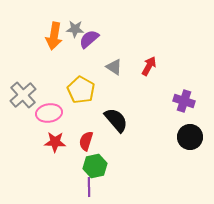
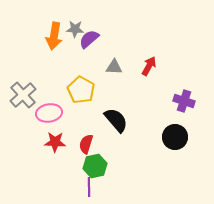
gray triangle: rotated 30 degrees counterclockwise
black circle: moved 15 px left
red semicircle: moved 3 px down
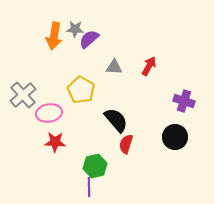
red semicircle: moved 40 px right
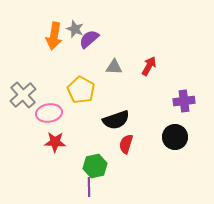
gray star: rotated 18 degrees clockwise
purple cross: rotated 25 degrees counterclockwise
black semicircle: rotated 112 degrees clockwise
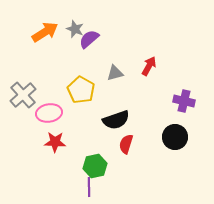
orange arrow: moved 9 px left, 4 px up; rotated 132 degrees counterclockwise
gray triangle: moved 1 px right, 6 px down; rotated 18 degrees counterclockwise
purple cross: rotated 20 degrees clockwise
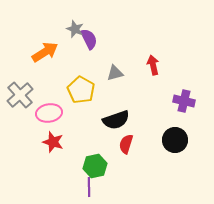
orange arrow: moved 20 px down
purple semicircle: rotated 105 degrees clockwise
red arrow: moved 4 px right, 1 px up; rotated 42 degrees counterclockwise
gray cross: moved 3 px left
black circle: moved 3 px down
red star: moved 2 px left; rotated 15 degrees clockwise
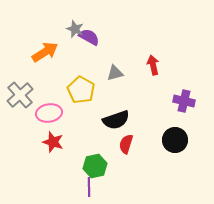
purple semicircle: moved 2 px up; rotated 35 degrees counterclockwise
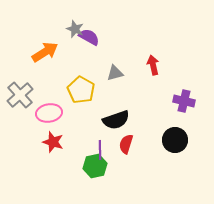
purple line: moved 11 px right, 37 px up
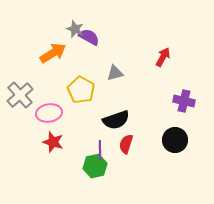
orange arrow: moved 8 px right, 1 px down
red arrow: moved 10 px right, 8 px up; rotated 42 degrees clockwise
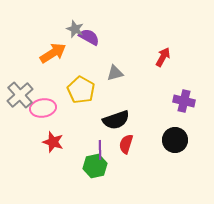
pink ellipse: moved 6 px left, 5 px up
